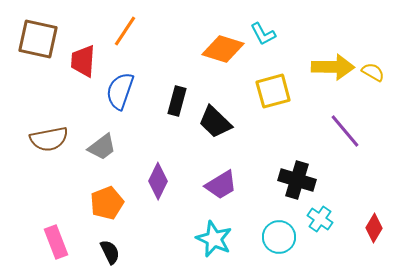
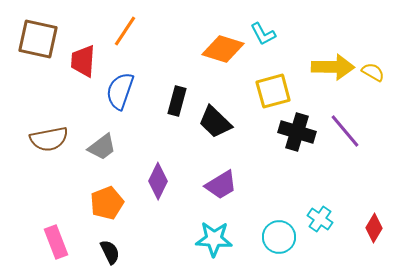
black cross: moved 48 px up
cyan star: rotated 21 degrees counterclockwise
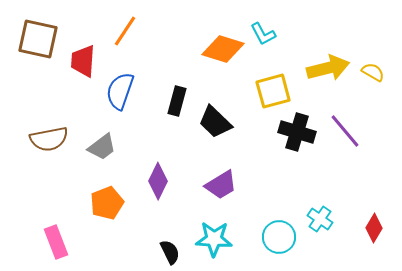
yellow arrow: moved 5 px left, 1 px down; rotated 15 degrees counterclockwise
black semicircle: moved 60 px right
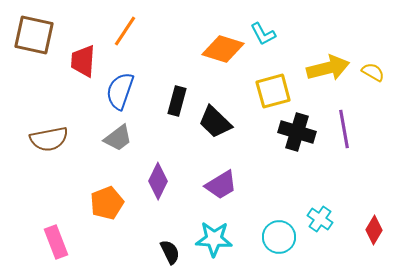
brown square: moved 4 px left, 4 px up
purple line: moved 1 px left, 2 px up; rotated 30 degrees clockwise
gray trapezoid: moved 16 px right, 9 px up
red diamond: moved 2 px down
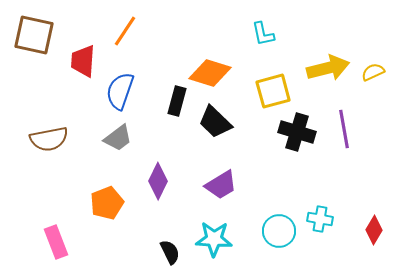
cyan L-shape: rotated 16 degrees clockwise
orange diamond: moved 13 px left, 24 px down
yellow semicircle: rotated 55 degrees counterclockwise
cyan cross: rotated 25 degrees counterclockwise
cyan circle: moved 6 px up
